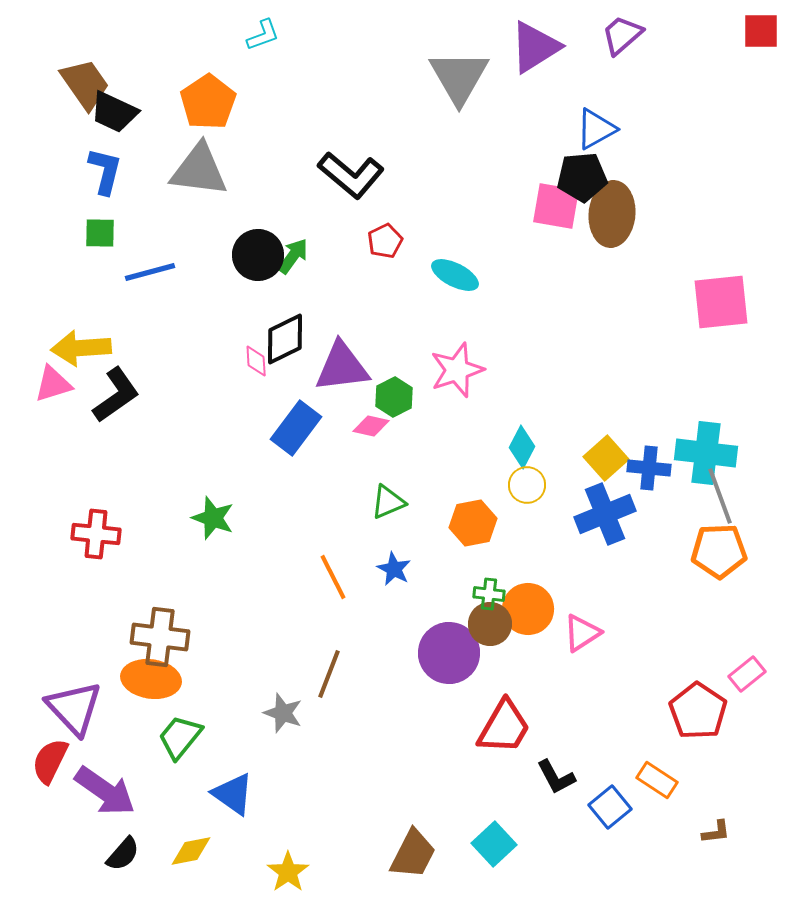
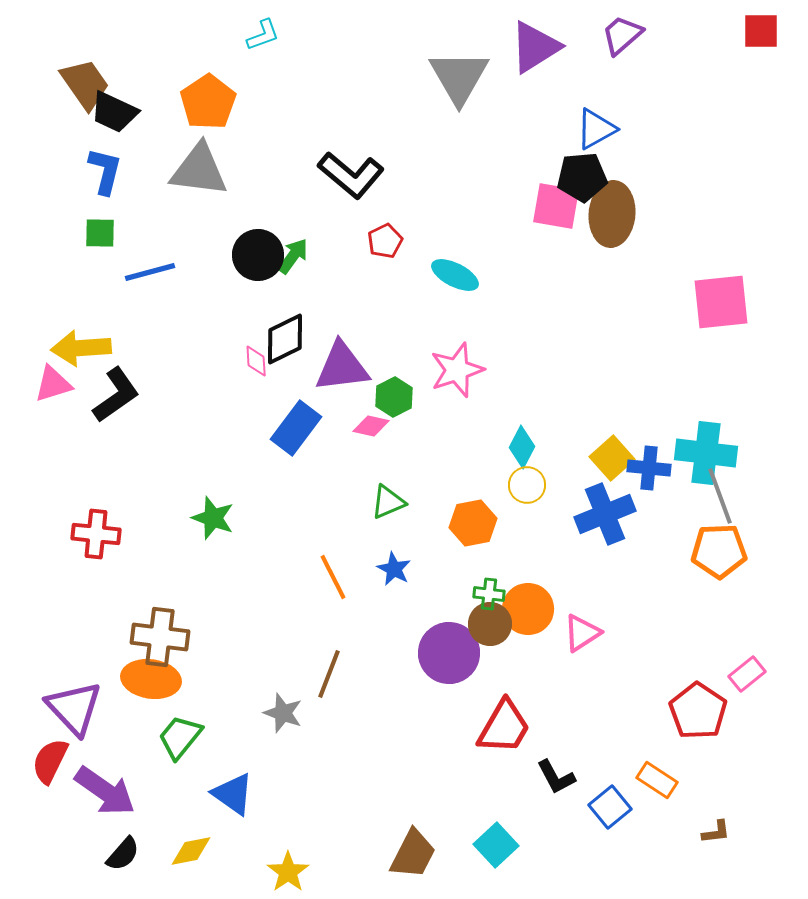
yellow square at (606, 458): moved 6 px right
cyan square at (494, 844): moved 2 px right, 1 px down
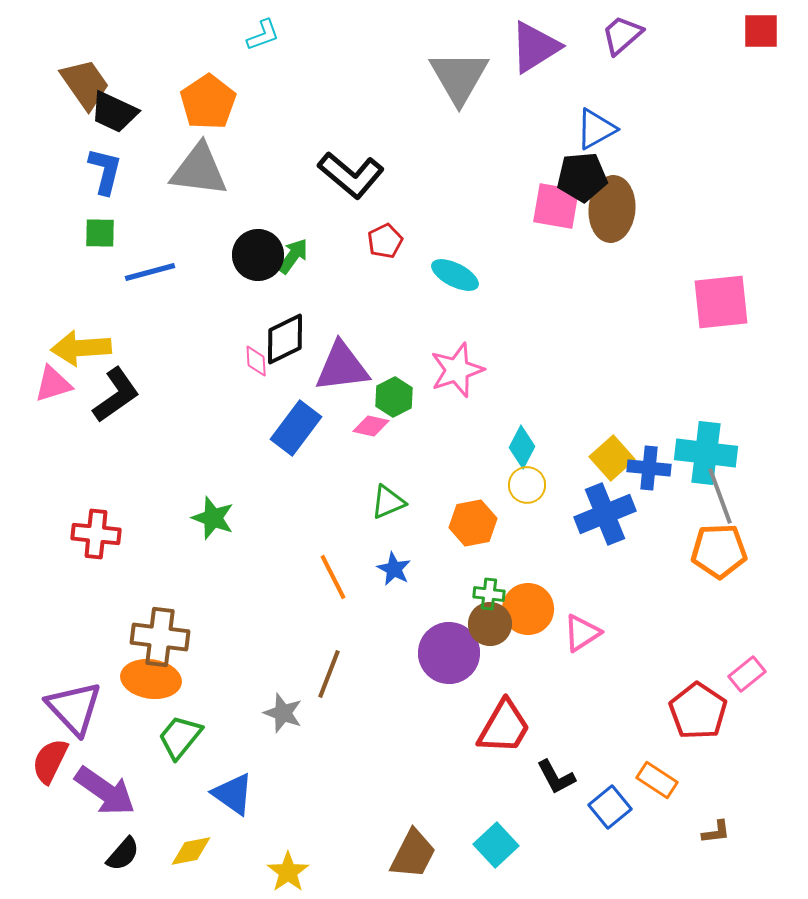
brown ellipse at (612, 214): moved 5 px up
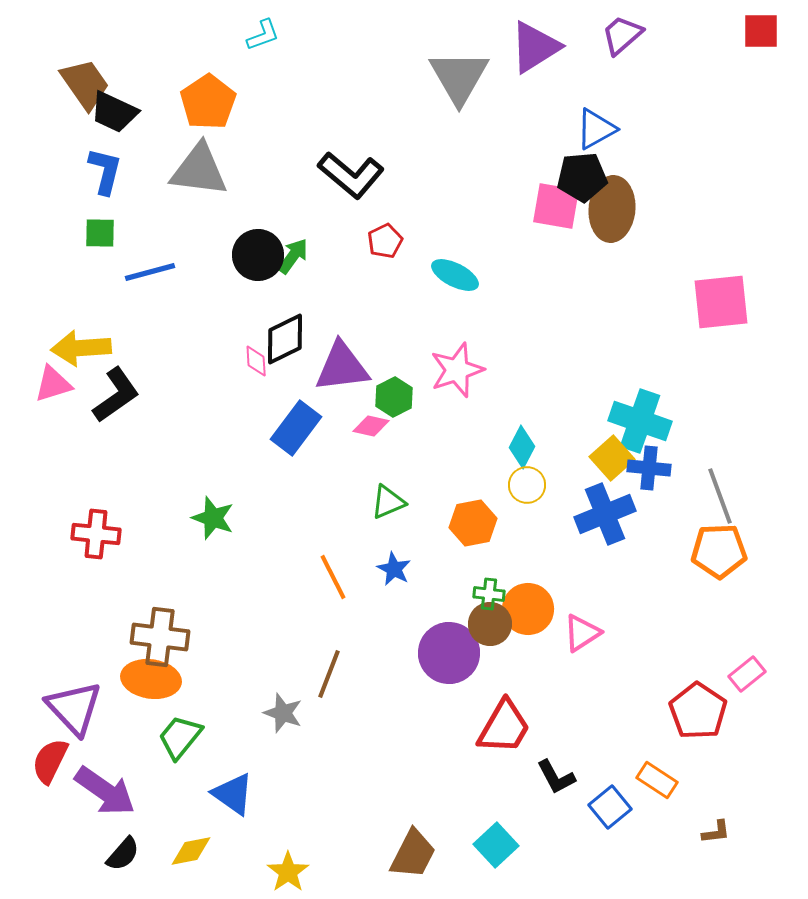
cyan cross at (706, 453): moved 66 px left, 32 px up; rotated 12 degrees clockwise
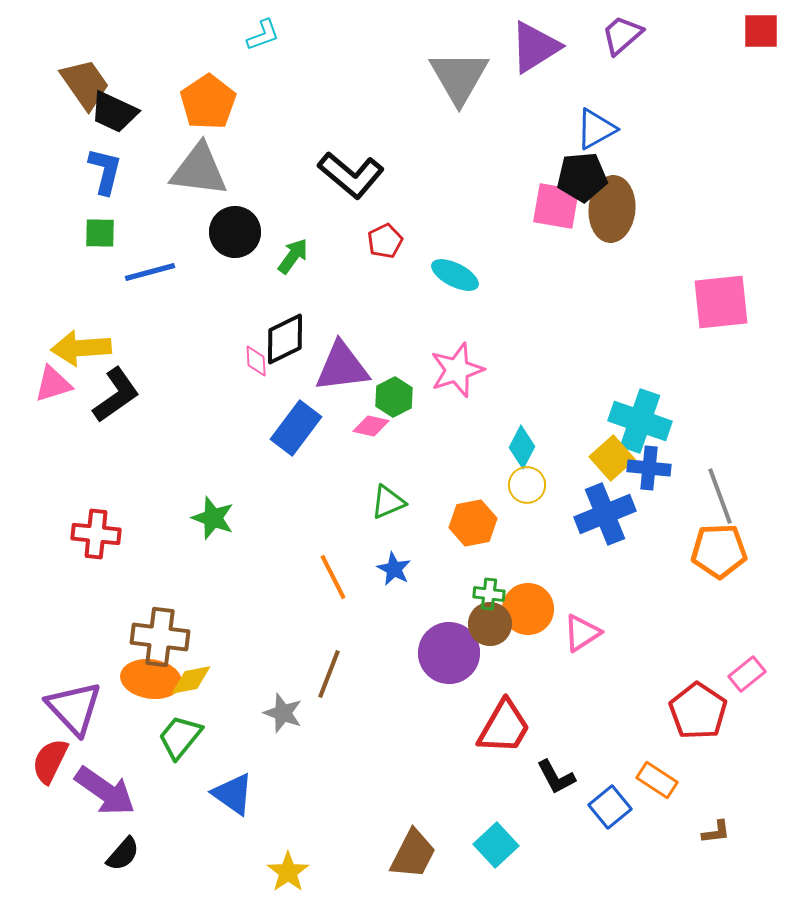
black circle at (258, 255): moved 23 px left, 23 px up
yellow diamond at (191, 851): moved 171 px up
